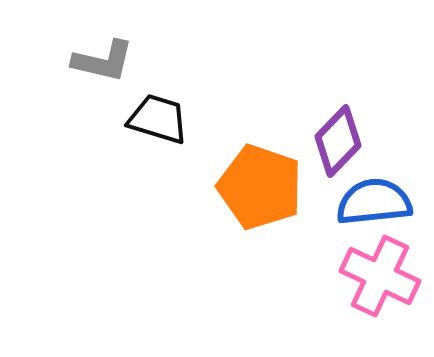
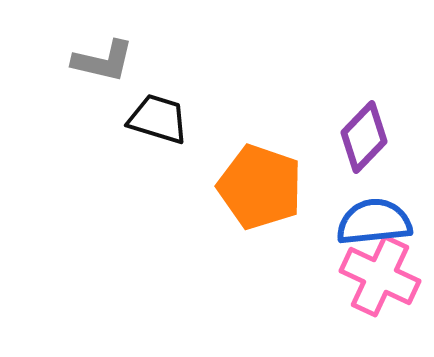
purple diamond: moved 26 px right, 4 px up
blue semicircle: moved 20 px down
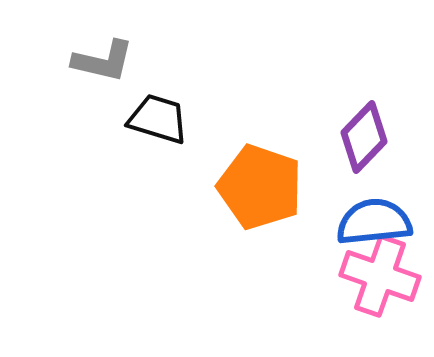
pink cross: rotated 6 degrees counterclockwise
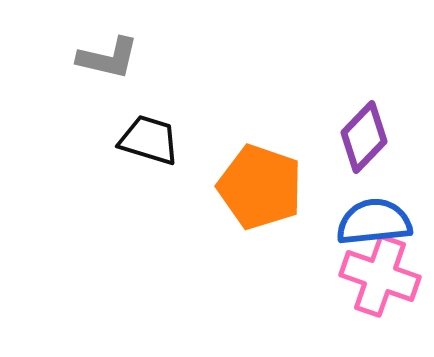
gray L-shape: moved 5 px right, 3 px up
black trapezoid: moved 9 px left, 21 px down
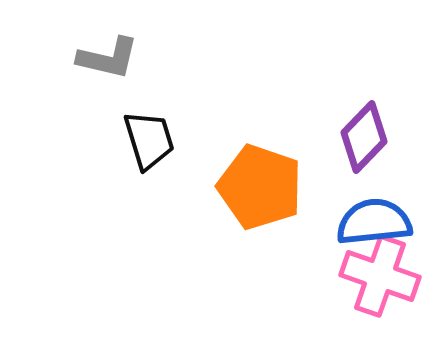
black trapezoid: rotated 56 degrees clockwise
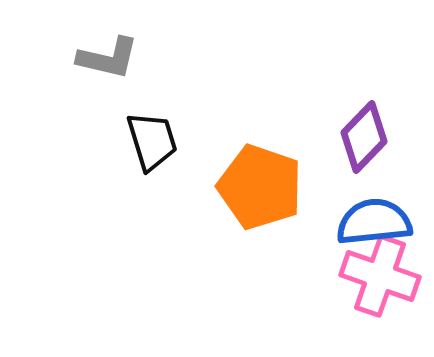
black trapezoid: moved 3 px right, 1 px down
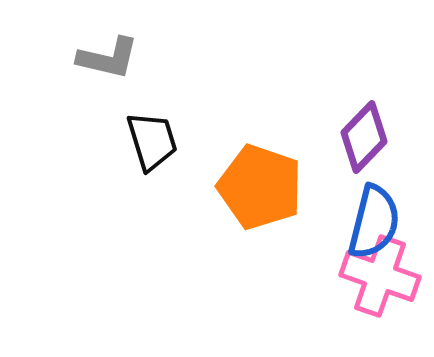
blue semicircle: rotated 110 degrees clockwise
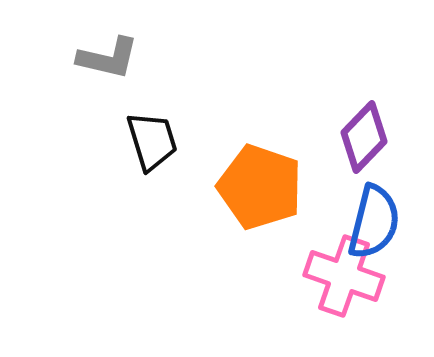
pink cross: moved 36 px left
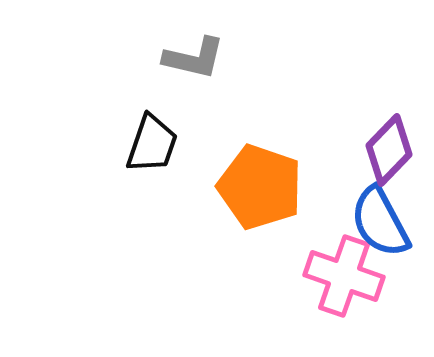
gray L-shape: moved 86 px right
purple diamond: moved 25 px right, 13 px down
black trapezoid: moved 3 px down; rotated 36 degrees clockwise
blue semicircle: moved 6 px right; rotated 138 degrees clockwise
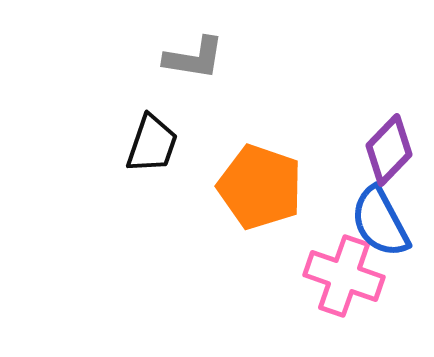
gray L-shape: rotated 4 degrees counterclockwise
